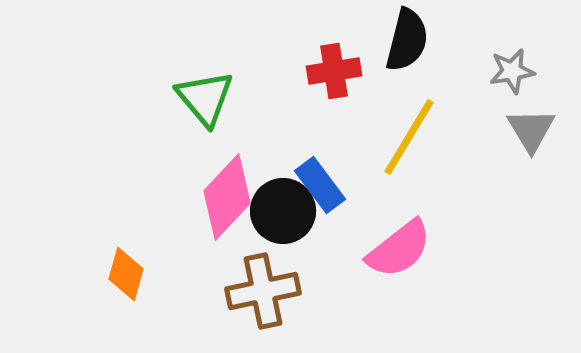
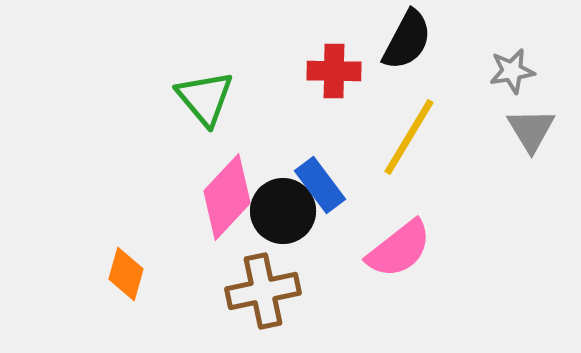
black semicircle: rotated 14 degrees clockwise
red cross: rotated 10 degrees clockwise
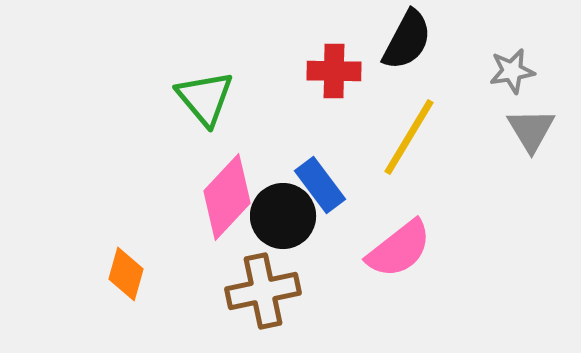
black circle: moved 5 px down
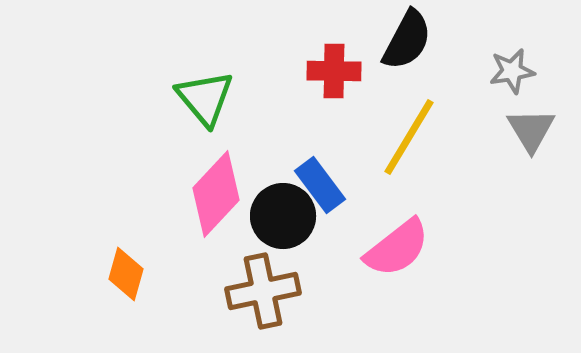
pink diamond: moved 11 px left, 3 px up
pink semicircle: moved 2 px left, 1 px up
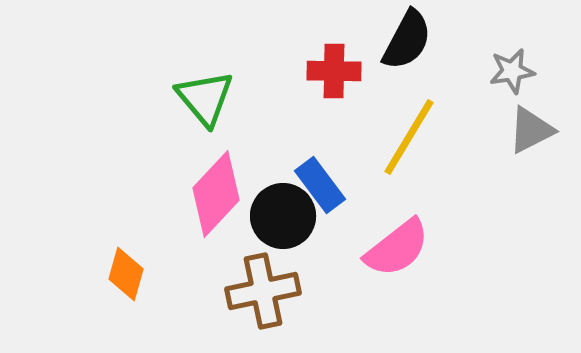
gray triangle: rotated 34 degrees clockwise
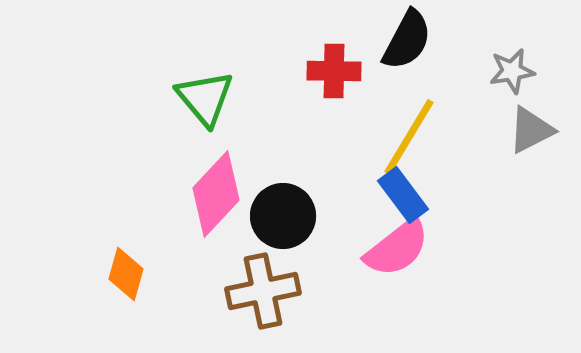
blue rectangle: moved 83 px right, 10 px down
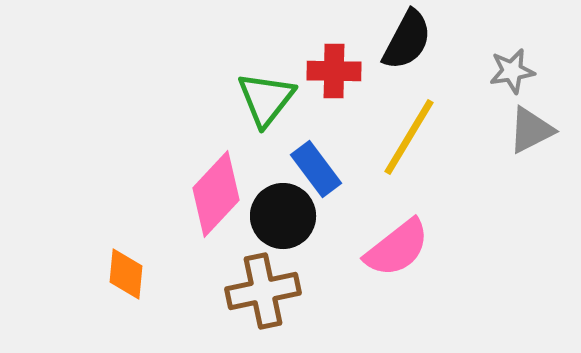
green triangle: moved 61 px right, 1 px down; rotated 18 degrees clockwise
blue rectangle: moved 87 px left, 26 px up
orange diamond: rotated 10 degrees counterclockwise
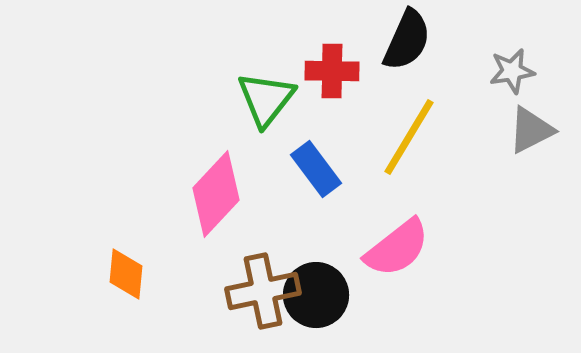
black semicircle: rotated 4 degrees counterclockwise
red cross: moved 2 px left
black circle: moved 33 px right, 79 px down
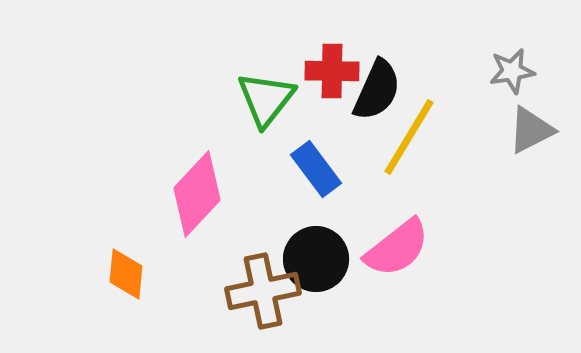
black semicircle: moved 30 px left, 50 px down
pink diamond: moved 19 px left
black circle: moved 36 px up
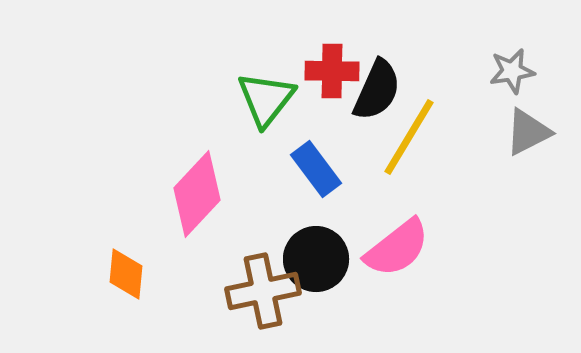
gray triangle: moved 3 px left, 2 px down
